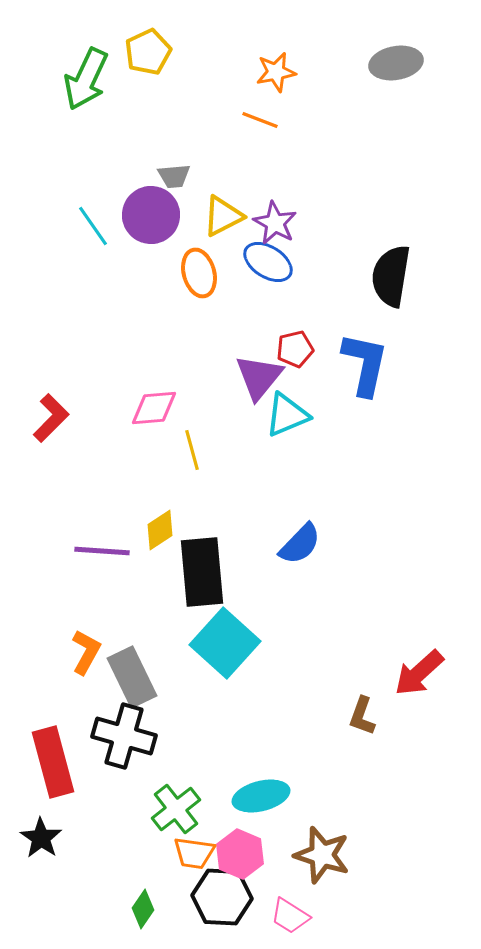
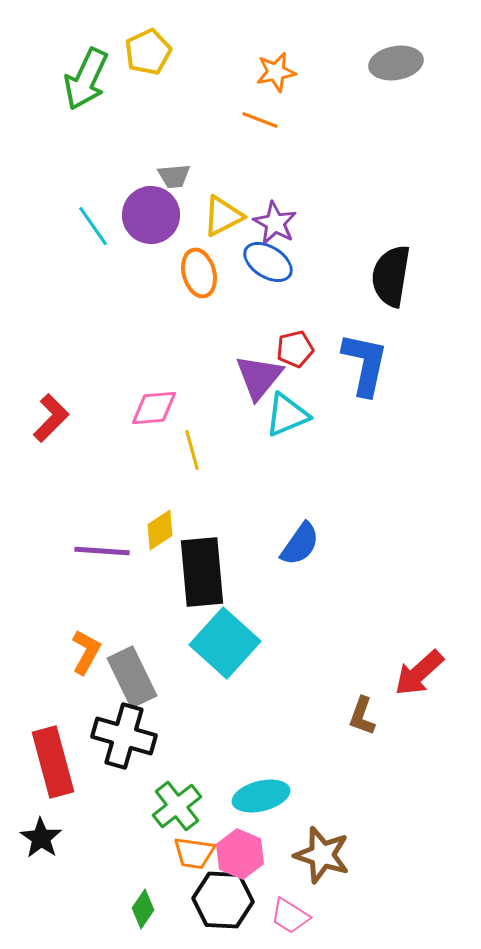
blue semicircle: rotated 9 degrees counterclockwise
green cross: moved 1 px right, 3 px up
black hexagon: moved 1 px right, 3 px down
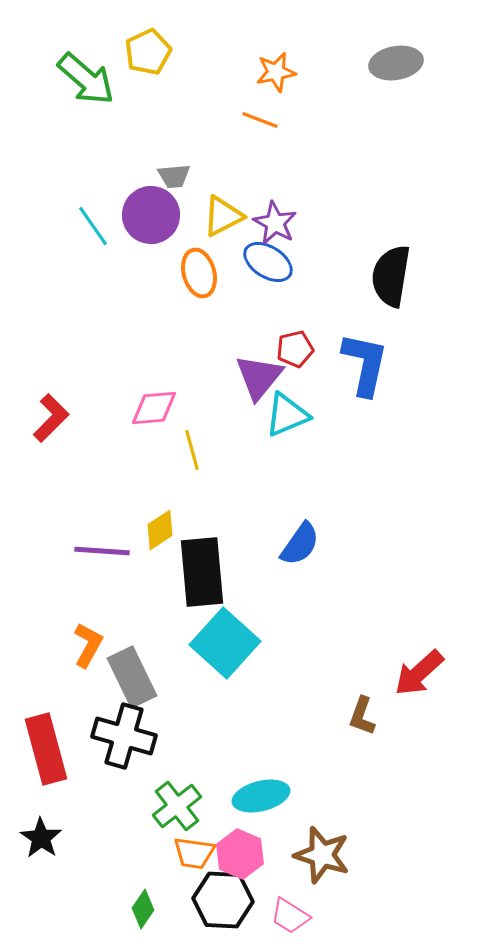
green arrow: rotated 74 degrees counterclockwise
orange L-shape: moved 2 px right, 7 px up
red rectangle: moved 7 px left, 13 px up
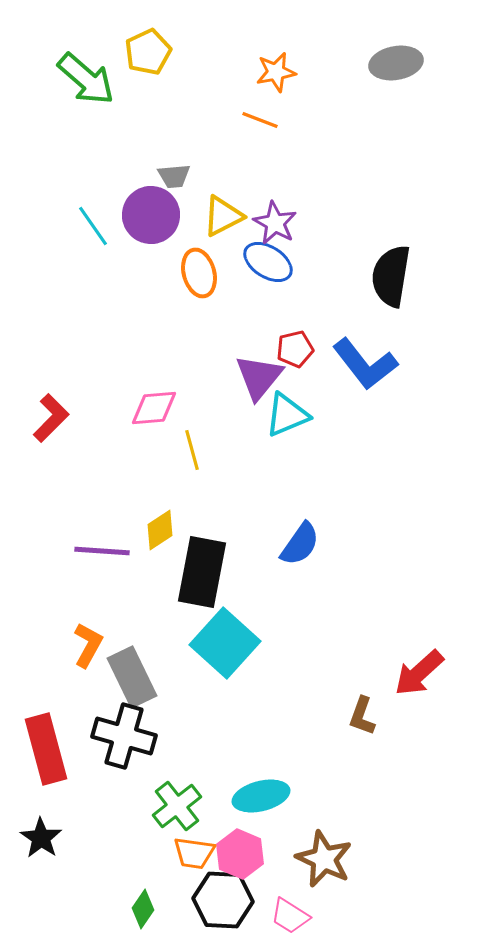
blue L-shape: rotated 130 degrees clockwise
black rectangle: rotated 16 degrees clockwise
brown star: moved 2 px right, 4 px down; rotated 8 degrees clockwise
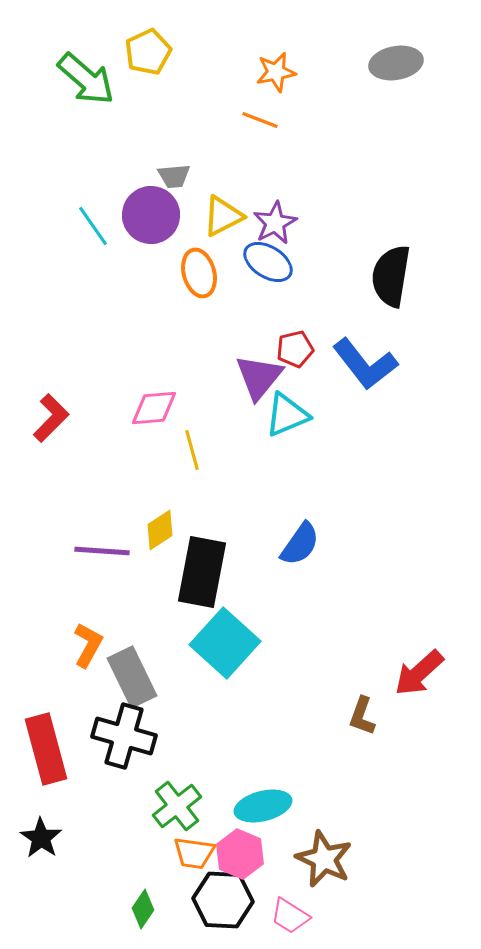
purple star: rotated 15 degrees clockwise
cyan ellipse: moved 2 px right, 10 px down
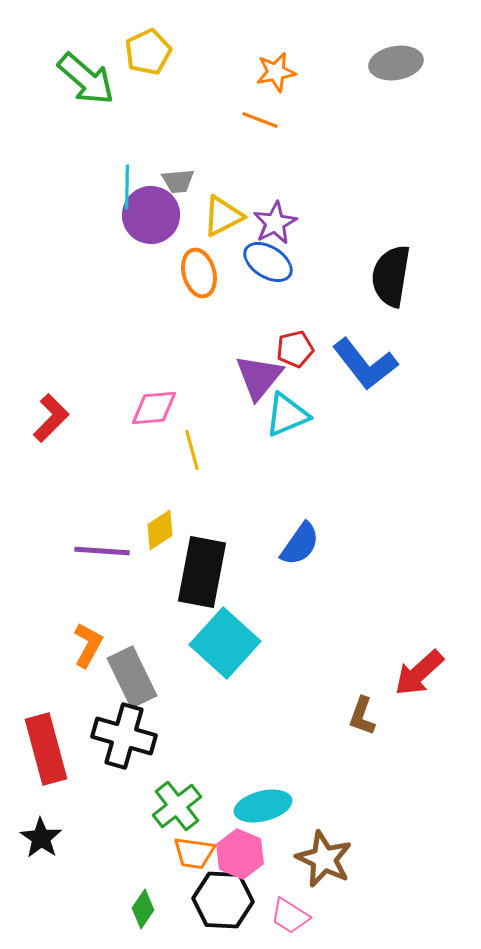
gray trapezoid: moved 4 px right, 5 px down
cyan line: moved 34 px right, 39 px up; rotated 36 degrees clockwise
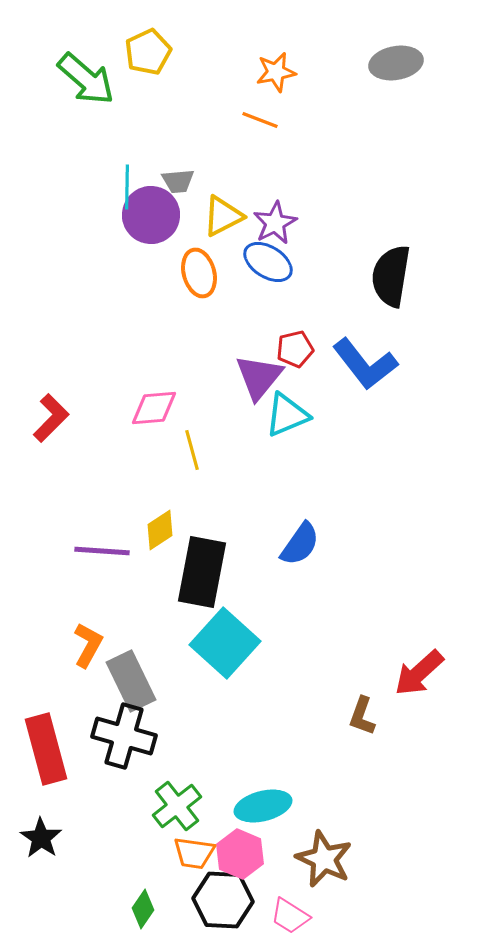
gray rectangle: moved 1 px left, 4 px down
